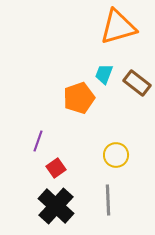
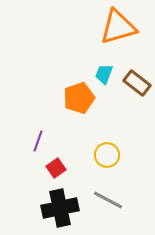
yellow circle: moved 9 px left
gray line: rotated 60 degrees counterclockwise
black cross: moved 4 px right, 2 px down; rotated 36 degrees clockwise
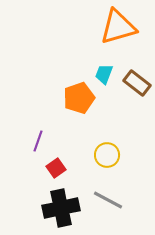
black cross: moved 1 px right
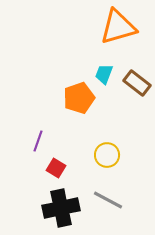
red square: rotated 24 degrees counterclockwise
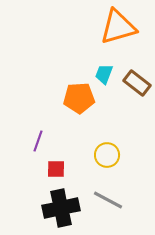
orange pentagon: rotated 16 degrees clockwise
red square: moved 1 px down; rotated 30 degrees counterclockwise
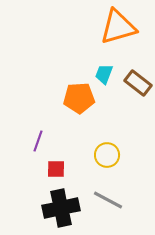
brown rectangle: moved 1 px right
